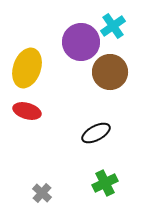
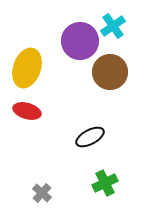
purple circle: moved 1 px left, 1 px up
black ellipse: moved 6 px left, 4 px down
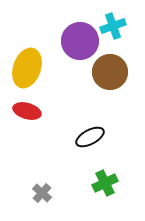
cyan cross: rotated 15 degrees clockwise
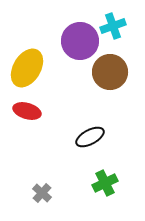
yellow ellipse: rotated 12 degrees clockwise
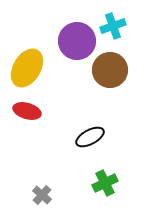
purple circle: moved 3 px left
brown circle: moved 2 px up
gray cross: moved 2 px down
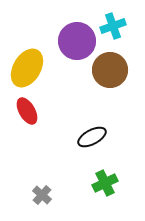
red ellipse: rotated 44 degrees clockwise
black ellipse: moved 2 px right
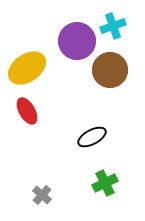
yellow ellipse: rotated 24 degrees clockwise
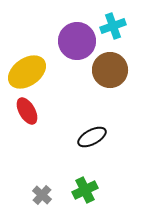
yellow ellipse: moved 4 px down
green cross: moved 20 px left, 7 px down
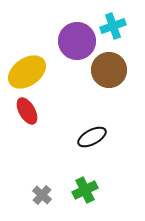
brown circle: moved 1 px left
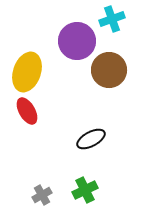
cyan cross: moved 1 px left, 7 px up
yellow ellipse: rotated 36 degrees counterclockwise
black ellipse: moved 1 px left, 2 px down
gray cross: rotated 18 degrees clockwise
